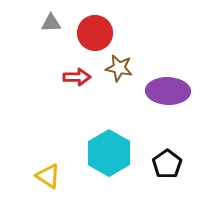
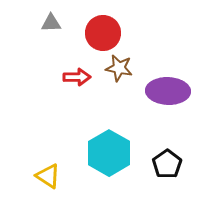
red circle: moved 8 px right
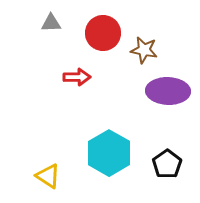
brown star: moved 25 px right, 18 px up
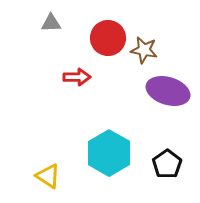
red circle: moved 5 px right, 5 px down
purple ellipse: rotated 15 degrees clockwise
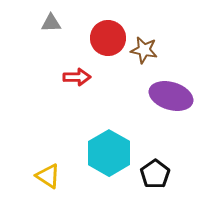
purple ellipse: moved 3 px right, 5 px down
black pentagon: moved 12 px left, 10 px down
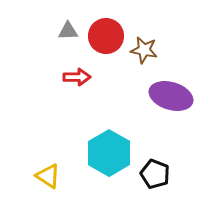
gray triangle: moved 17 px right, 8 px down
red circle: moved 2 px left, 2 px up
black pentagon: rotated 16 degrees counterclockwise
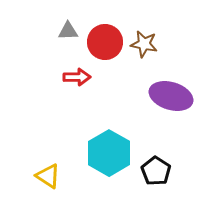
red circle: moved 1 px left, 6 px down
brown star: moved 6 px up
black pentagon: moved 1 px right, 3 px up; rotated 12 degrees clockwise
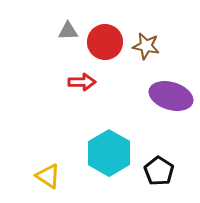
brown star: moved 2 px right, 2 px down
red arrow: moved 5 px right, 5 px down
black pentagon: moved 3 px right
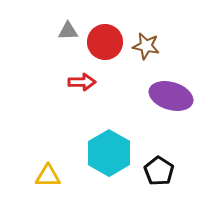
yellow triangle: rotated 32 degrees counterclockwise
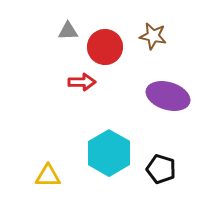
red circle: moved 5 px down
brown star: moved 7 px right, 10 px up
purple ellipse: moved 3 px left
black pentagon: moved 2 px right, 2 px up; rotated 16 degrees counterclockwise
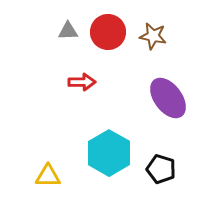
red circle: moved 3 px right, 15 px up
purple ellipse: moved 2 px down; rotated 36 degrees clockwise
